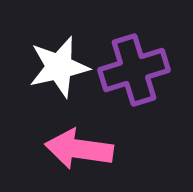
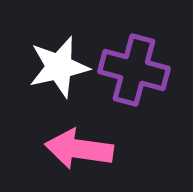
purple cross: rotated 32 degrees clockwise
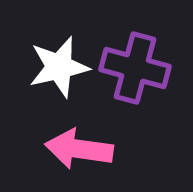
purple cross: moved 1 px right, 2 px up
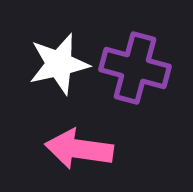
white star: moved 3 px up
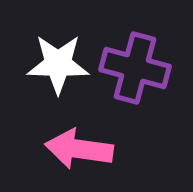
white star: moved 1 px left; rotated 14 degrees clockwise
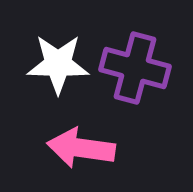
pink arrow: moved 2 px right, 1 px up
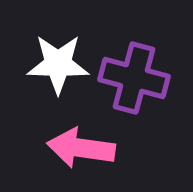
purple cross: moved 1 px left, 10 px down
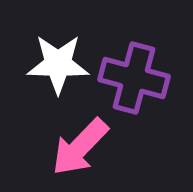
pink arrow: moved 1 px left, 1 px up; rotated 54 degrees counterclockwise
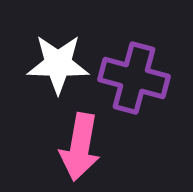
pink arrow: rotated 34 degrees counterclockwise
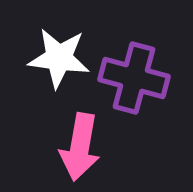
white star: moved 1 px right, 6 px up; rotated 6 degrees clockwise
